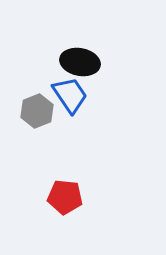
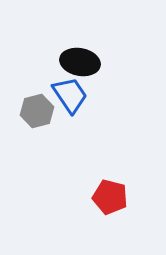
gray hexagon: rotated 8 degrees clockwise
red pentagon: moved 45 px right; rotated 8 degrees clockwise
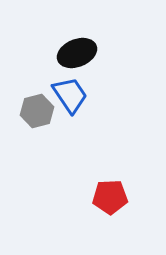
black ellipse: moved 3 px left, 9 px up; rotated 33 degrees counterclockwise
red pentagon: rotated 16 degrees counterclockwise
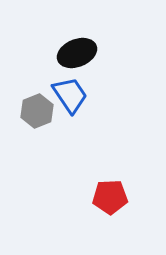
gray hexagon: rotated 8 degrees counterclockwise
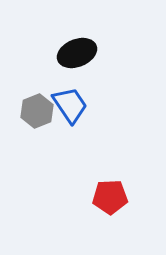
blue trapezoid: moved 10 px down
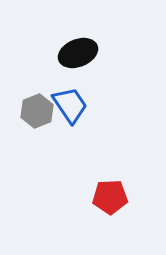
black ellipse: moved 1 px right
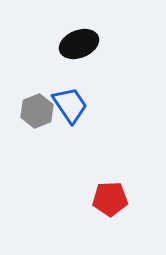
black ellipse: moved 1 px right, 9 px up
red pentagon: moved 2 px down
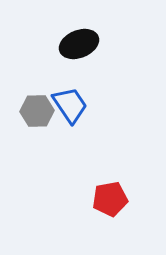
gray hexagon: rotated 20 degrees clockwise
red pentagon: rotated 8 degrees counterclockwise
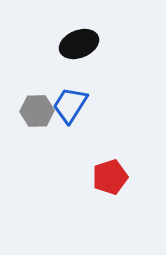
blue trapezoid: rotated 114 degrees counterclockwise
red pentagon: moved 22 px up; rotated 8 degrees counterclockwise
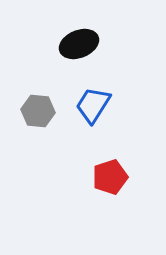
blue trapezoid: moved 23 px right
gray hexagon: moved 1 px right; rotated 8 degrees clockwise
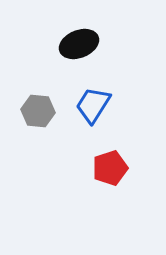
red pentagon: moved 9 px up
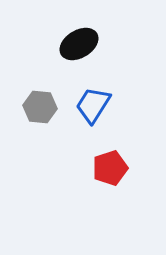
black ellipse: rotated 9 degrees counterclockwise
gray hexagon: moved 2 px right, 4 px up
